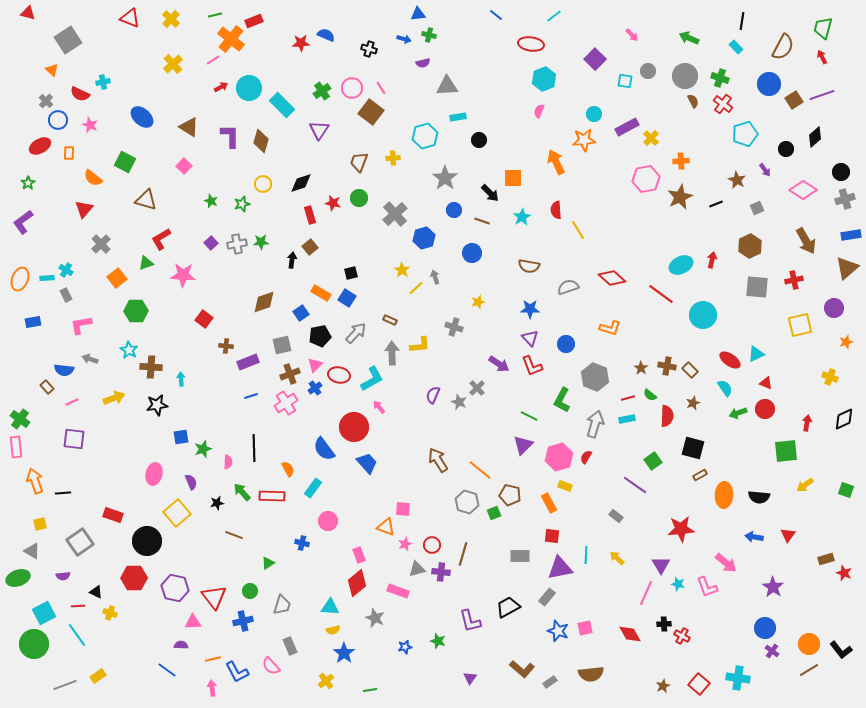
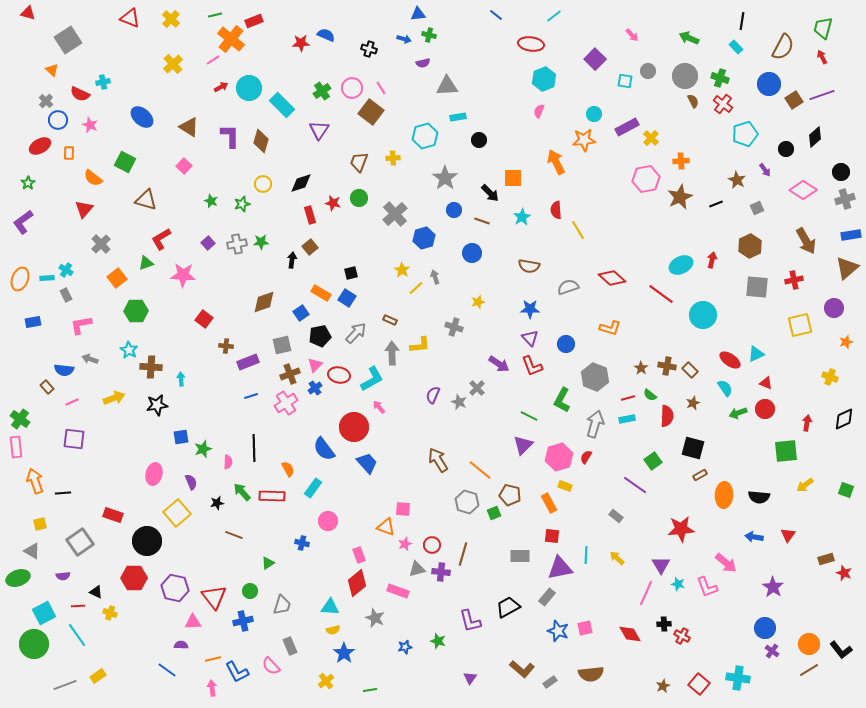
purple square at (211, 243): moved 3 px left
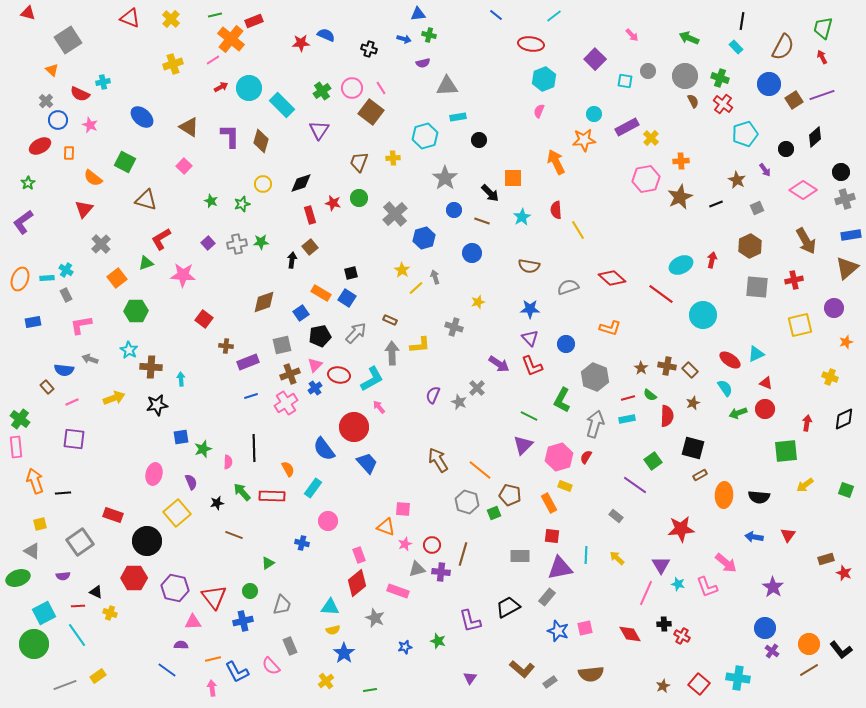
yellow cross at (173, 64): rotated 24 degrees clockwise
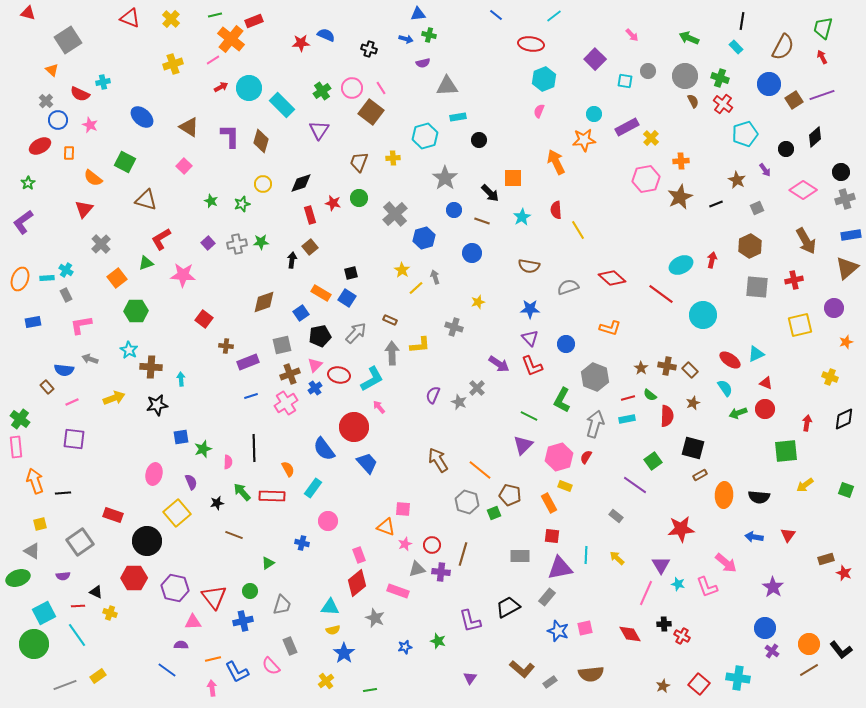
blue arrow at (404, 39): moved 2 px right
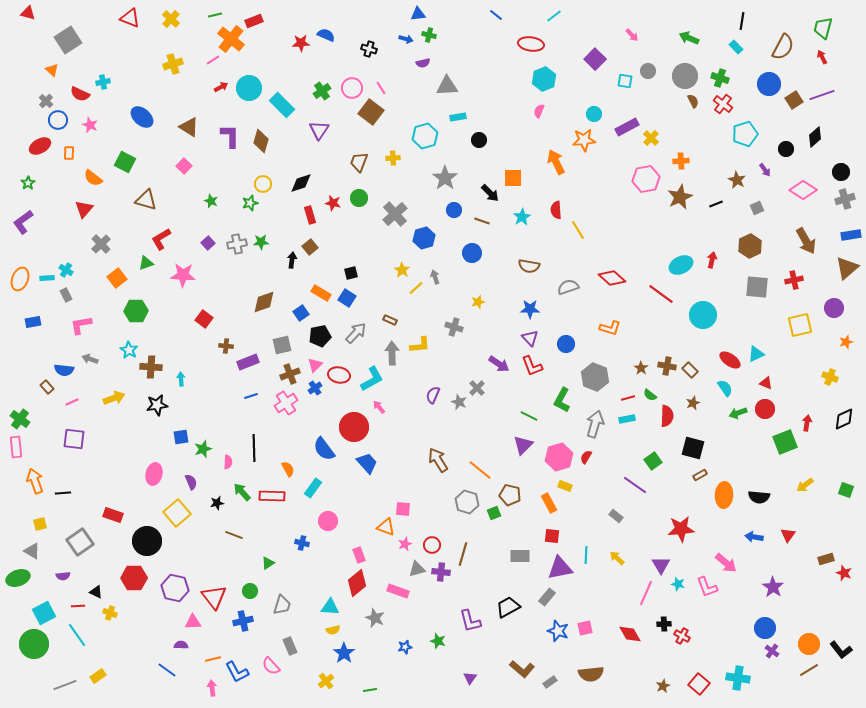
green star at (242, 204): moved 8 px right, 1 px up
green square at (786, 451): moved 1 px left, 9 px up; rotated 15 degrees counterclockwise
